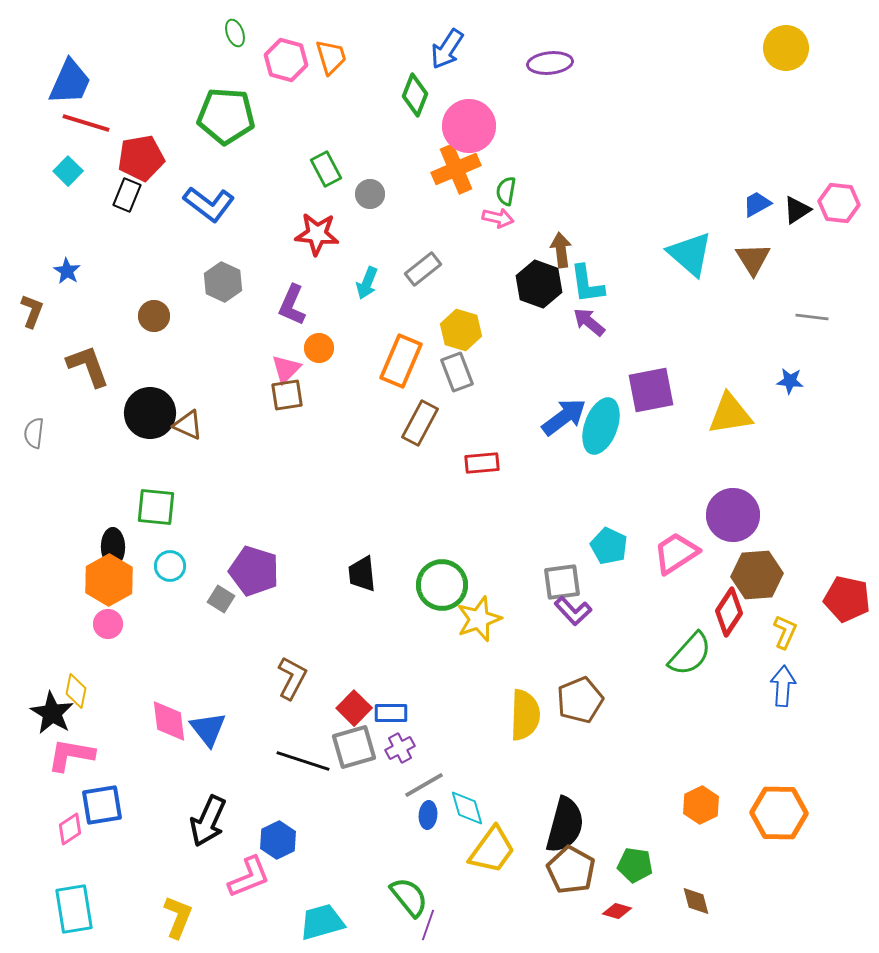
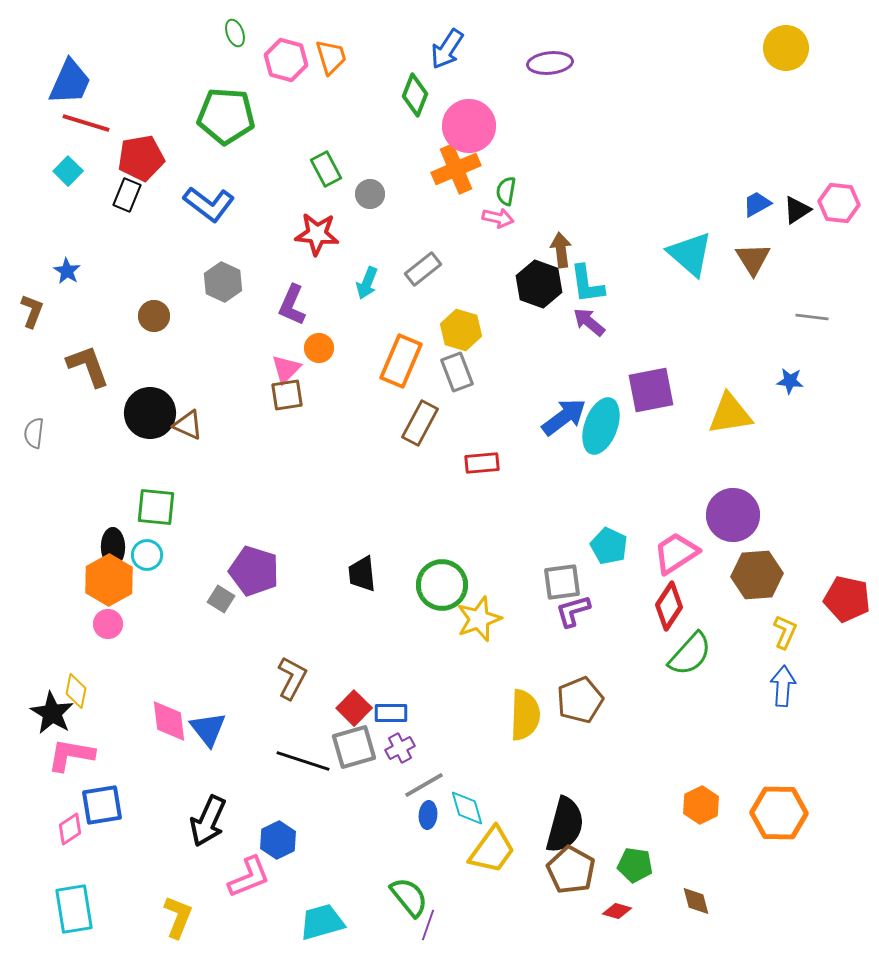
cyan circle at (170, 566): moved 23 px left, 11 px up
purple L-shape at (573, 611): rotated 117 degrees clockwise
red diamond at (729, 612): moved 60 px left, 6 px up
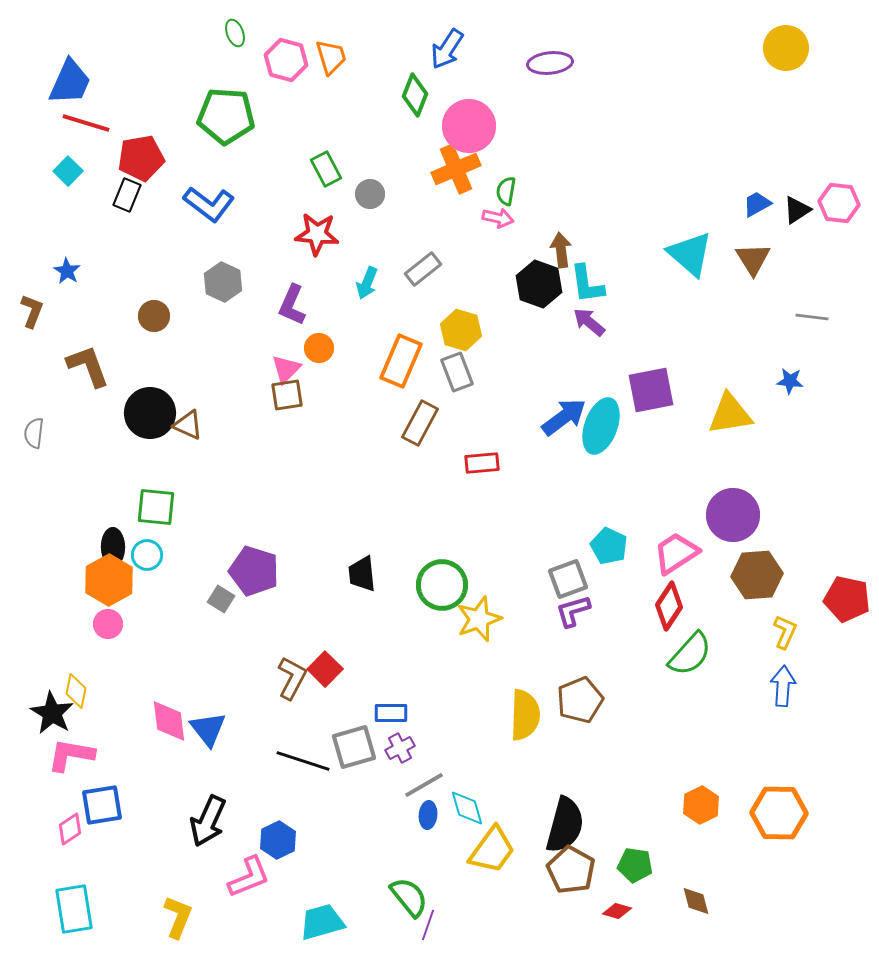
gray square at (562, 582): moved 6 px right, 3 px up; rotated 12 degrees counterclockwise
red square at (354, 708): moved 29 px left, 39 px up
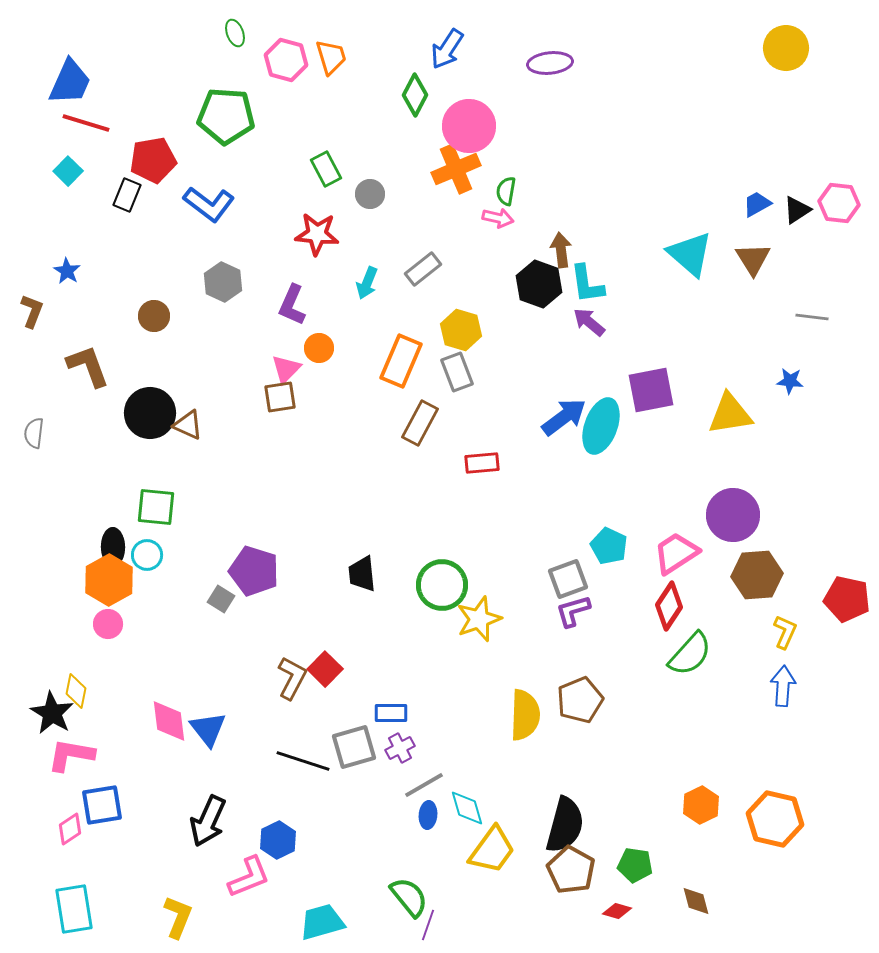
green diamond at (415, 95): rotated 6 degrees clockwise
red pentagon at (141, 158): moved 12 px right, 2 px down
brown square at (287, 395): moved 7 px left, 2 px down
orange hexagon at (779, 813): moved 4 px left, 6 px down; rotated 12 degrees clockwise
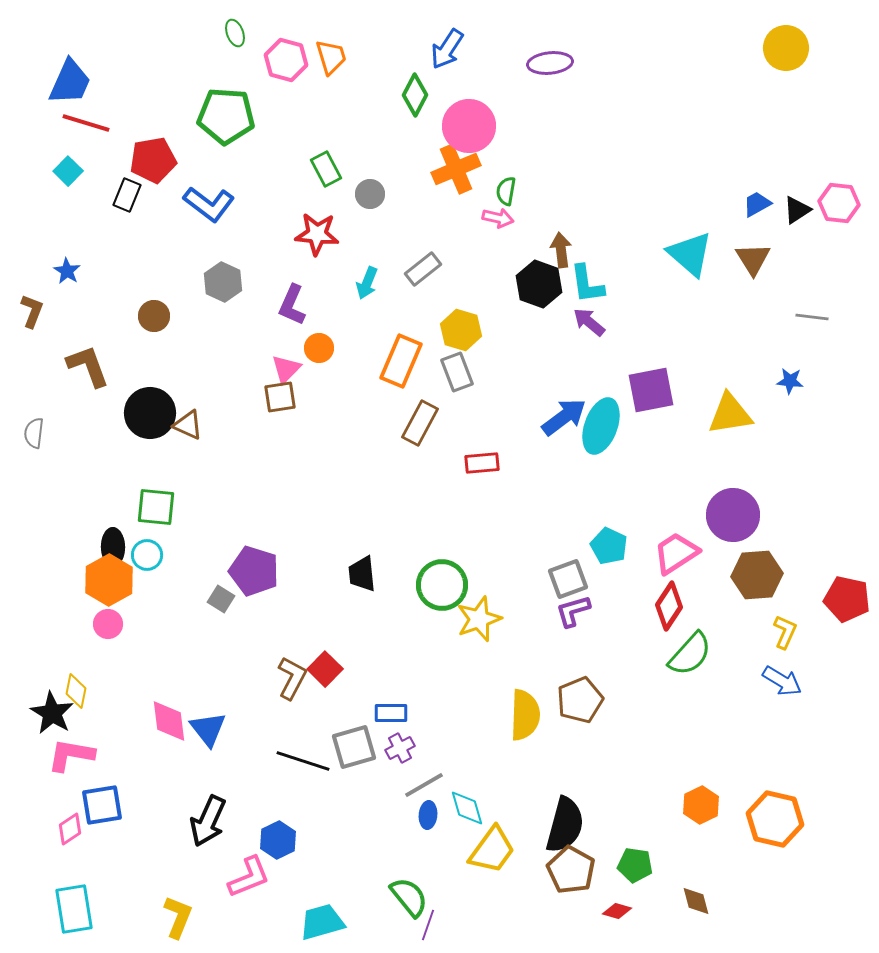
blue arrow at (783, 686): moved 1 px left, 5 px up; rotated 117 degrees clockwise
